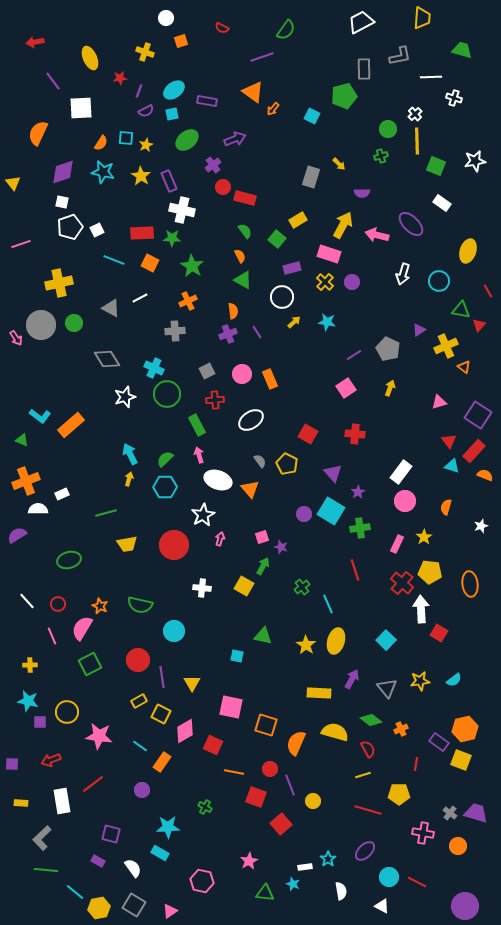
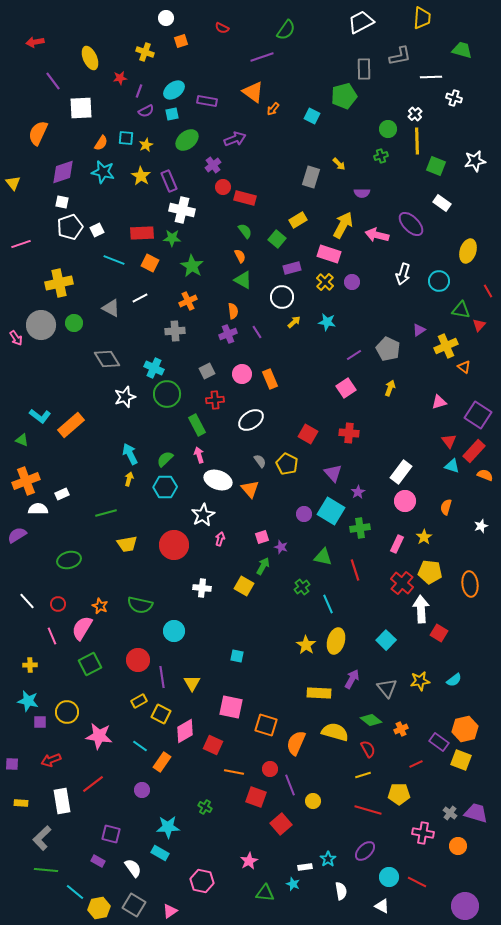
red cross at (355, 434): moved 6 px left, 1 px up
green triangle at (263, 636): moved 60 px right, 79 px up
red line at (416, 764): rotated 56 degrees clockwise
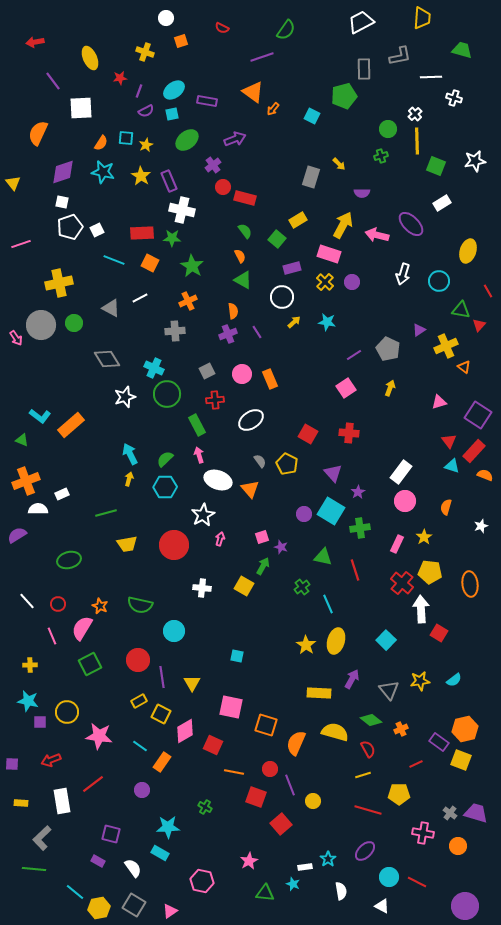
white rectangle at (442, 203): rotated 66 degrees counterclockwise
gray triangle at (387, 688): moved 2 px right, 2 px down
green line at (46, 870): moved 12 px left, 1 px up
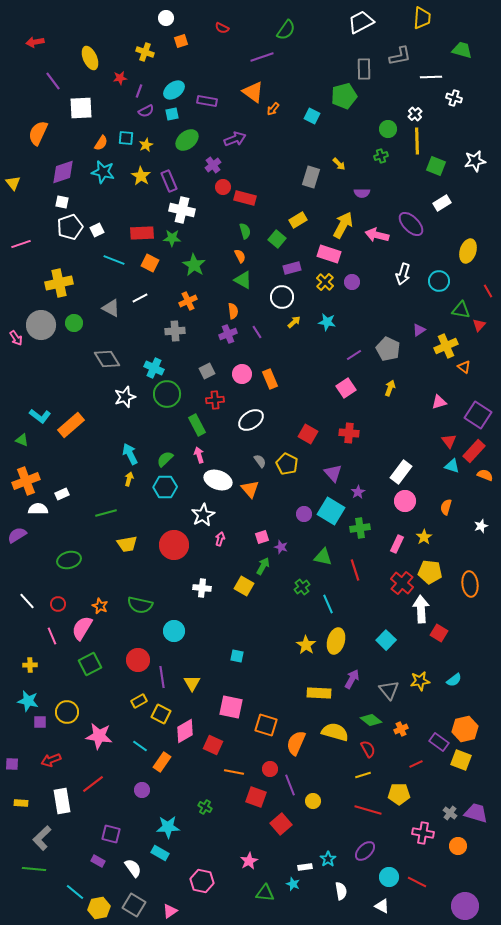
green semicircle at (245, 231): rotated 21 degrees clockwise
green star at (192, 266): moved 2 px right, 1 px up
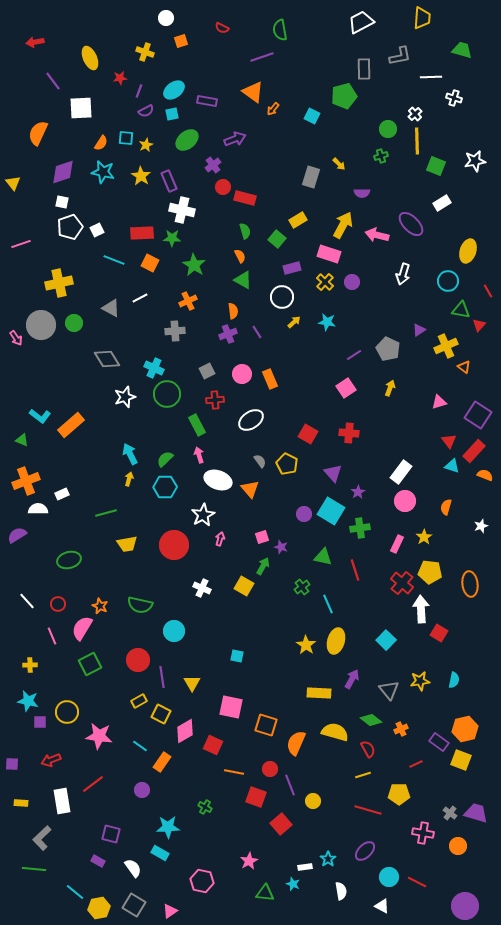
green semicircle at (286, 30): moved 6 px left; rotated 135 degrees clockwise
cyan circle at (439, 281): moved 9 px right
white cross at (202, 588): rotated 18 degrees clockwise
cyan semicircle at (454, 680): rotated 42 degrees counterclockwise
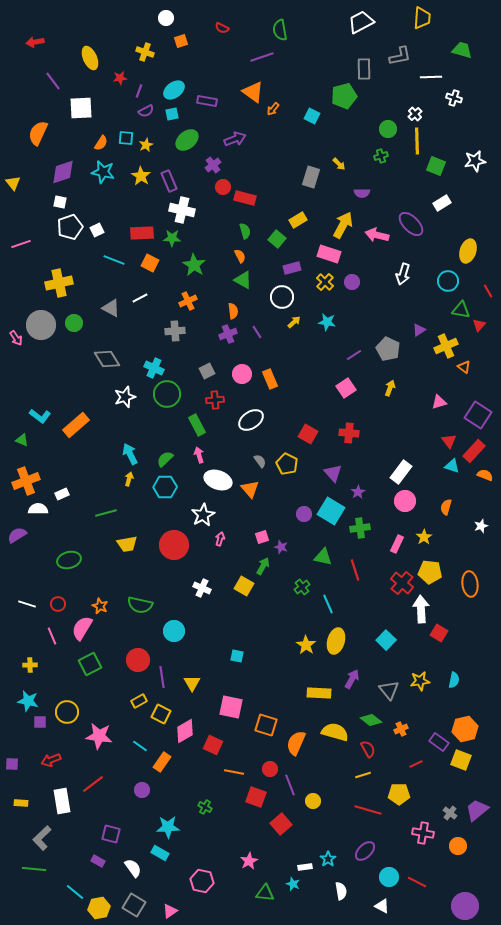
white square at (62, 202): moved 2 px left
orange rectangle at (71, 425): moved 5 px right
white line at (27, 601): moved 3 px down; rotated 30 degrees counterclockwise
purple trapezoid at (476, 813): moved 1 px right, 3 px up; rotated 55 degrees counterclockwise
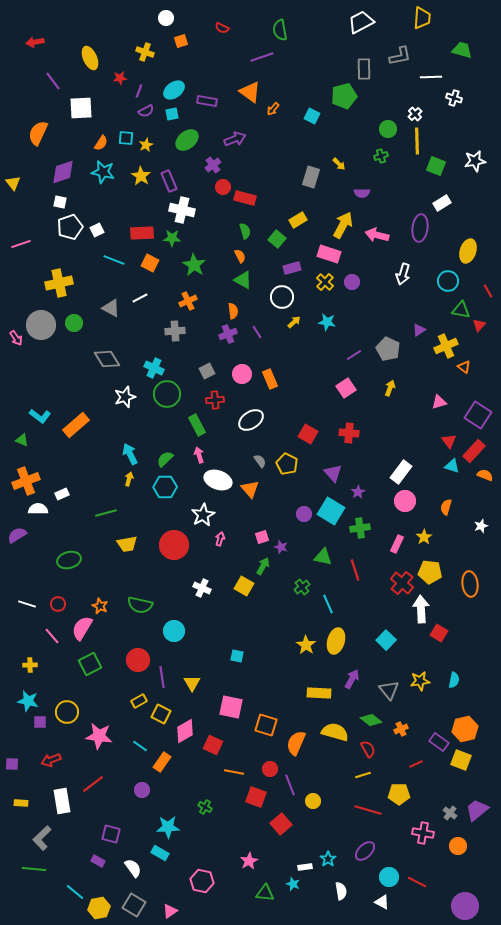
orange triangle at (253, 92): moved 3 px left
purple ellipse at (411, 224): moved 9 px right, 4 px down; rotated 52 degrees clockwise
pink line at (52, 636): rotated 18 degrees counterclockwise
white triangle at (382, 906): moved 4 px up
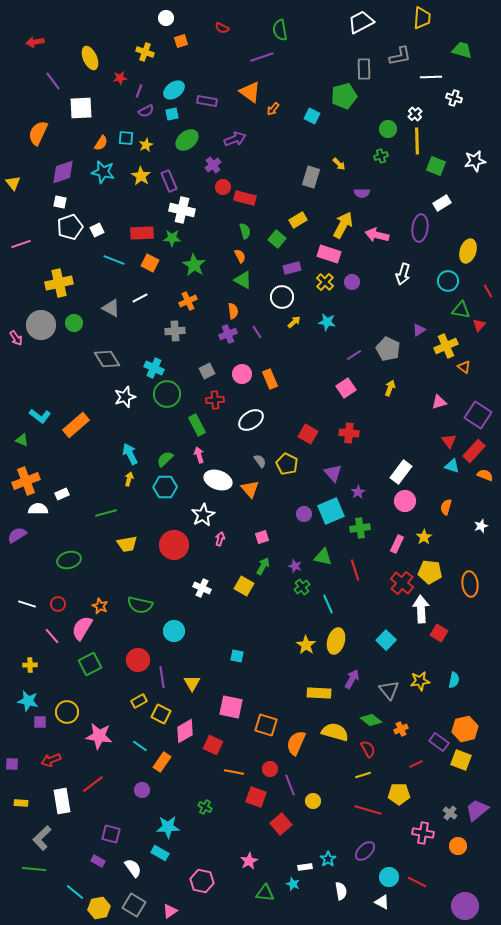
cyan square at (331, 511): rotated 36 degrees clockwise
purple star at (281, 547): moved 14 px right, 19 px down
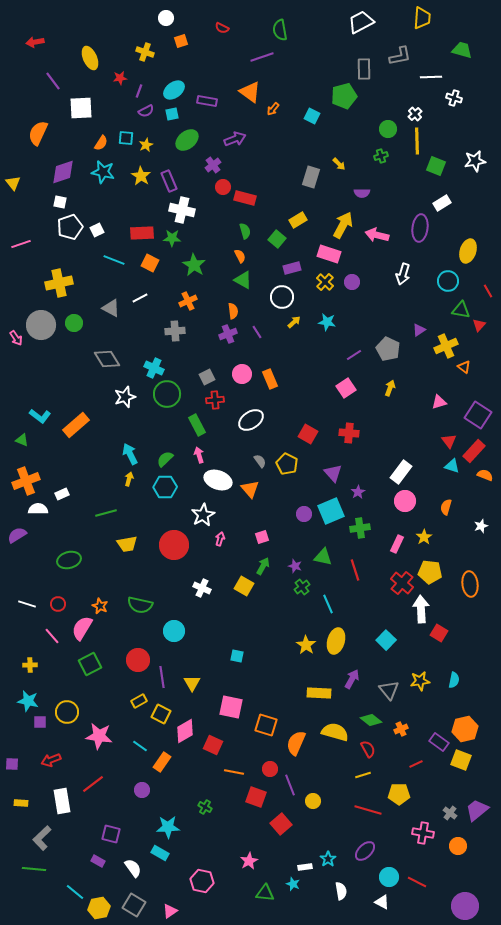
gray square at (207, 371): moved 6 px down
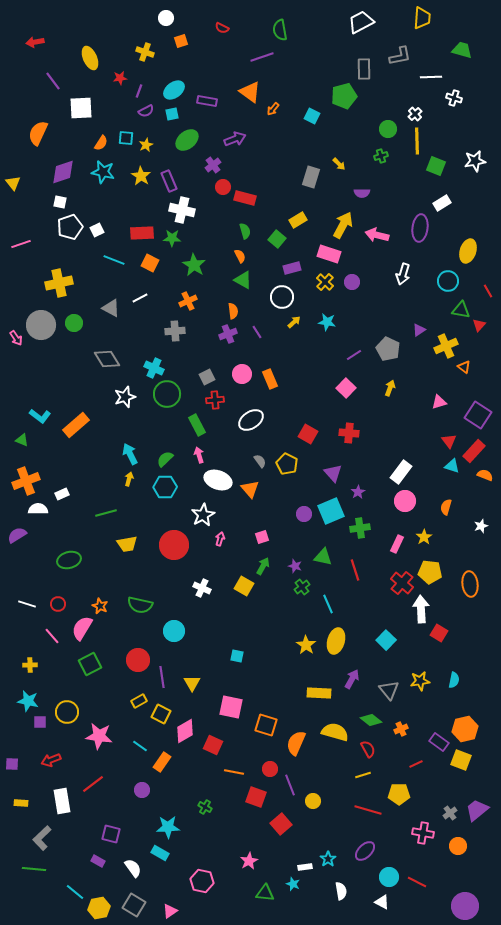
pink square at (346, 388): rotated 12 degrees counterclockwise
gray cross at (450, 813): rotated 16 degrees clockwise
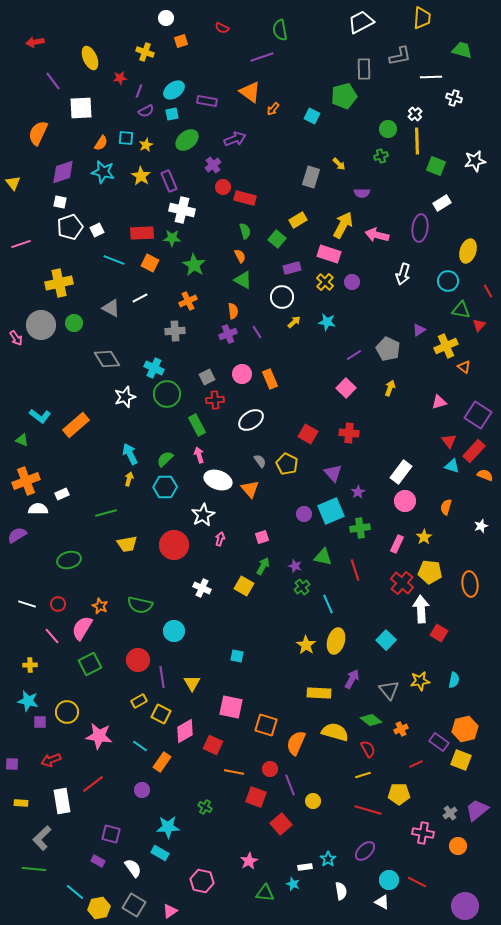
cyan circle at (389, 877): moved 3 px down
